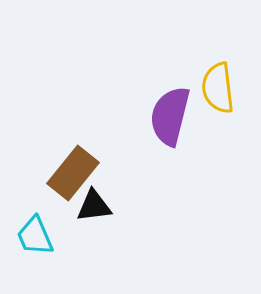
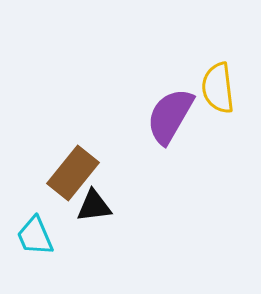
purple semicircle: rotated 16 degrees clockwise
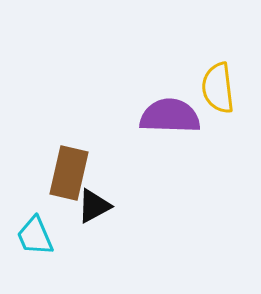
purple semicircle: rotated 62 degrees clockwise
brown rectangle: moved 4 px left; rotated 26 degrees counterclockwise
black triangle: rotated 21 degrees counterclockwise
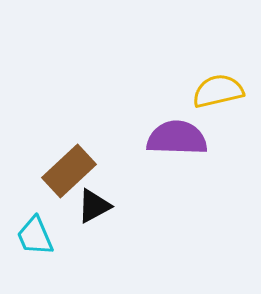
yellow semicircle: moved 3 px down; rotated 84 degrees clockwise
purple semicircle: moved 7 px right, 22 px down
brown rectangle: moved 2 px up; rotated 34 degrees clockwise
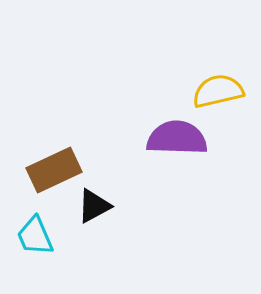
brown rectangle: moved 15 px left, 1 px up; rotated 18 degrees clockwise
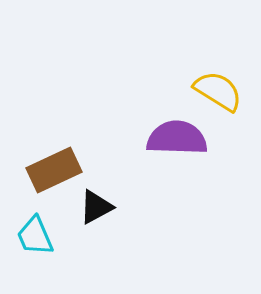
yellow semicircle: rotated 45 degrees clockwise
black triangle: moved 2 px right, 1 px down
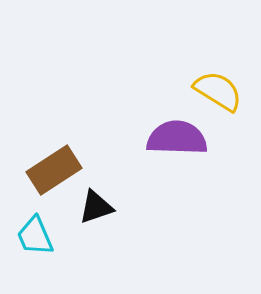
brown rectangle: rotated 8 degrees counterclockwise
black triangle: rotated 9 degrees clockwise
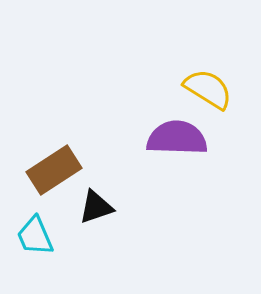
yellow semicircle: moved 10 px left, 2 px up
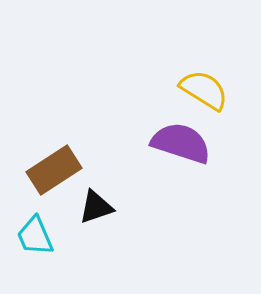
yellow semicircle: moved 4 px left, 1 px down
purple semicircle: moved 4 px right, 5 px down; rotated 16 degrees clockwise
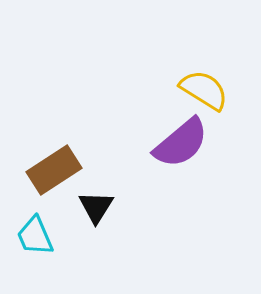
purple semicircle: rotated 122 degrees clockwise
black triangle: rotated 39 degrees counterclockwise
